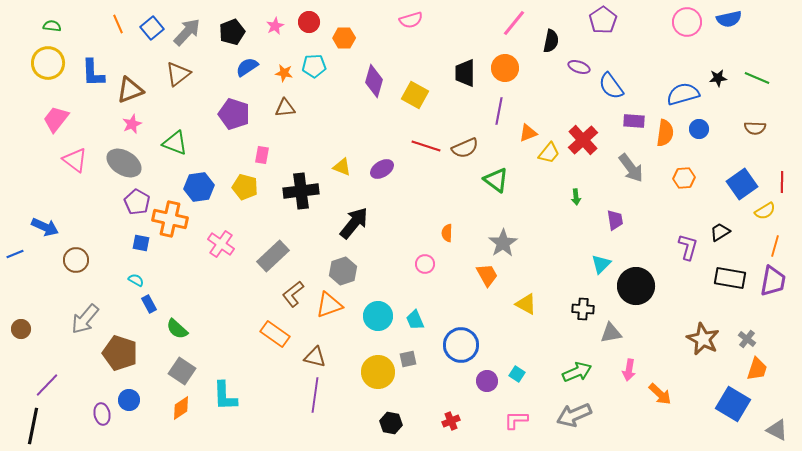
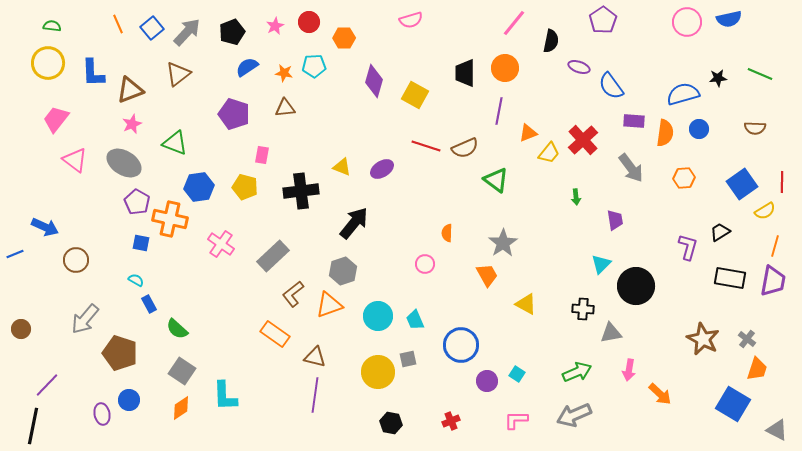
green line at (757, 78): moved 3 px right, 4 px up
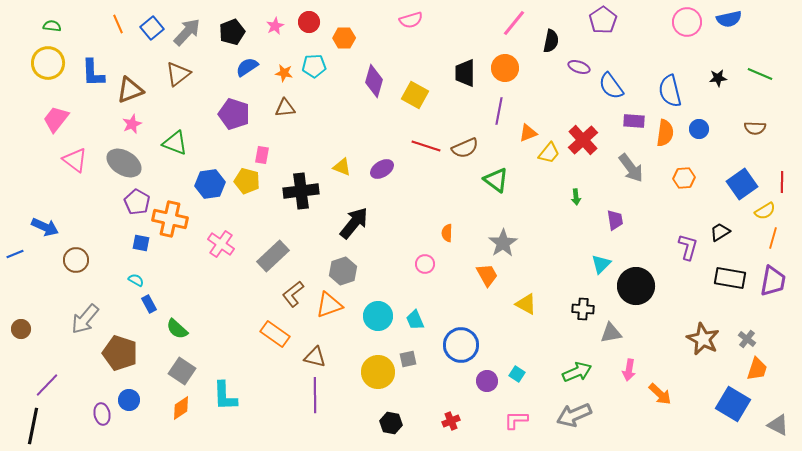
blue semicircle at (683, 94): moved 13 px left, 3 px up; rotated 88 degrees counterclockwise
blue hexagon at (199, 187): moved 11 px right, 3 px up
yellow pentagon at (245, 187): moved 2 px right, 6 px up
orange line at (775, 246): moved 2 px left, 8 px up
purple line at (315, 395): rotated 8 degrees counterclockwise
gray triangle at (777, 430): moved 1 px right, 5 px up
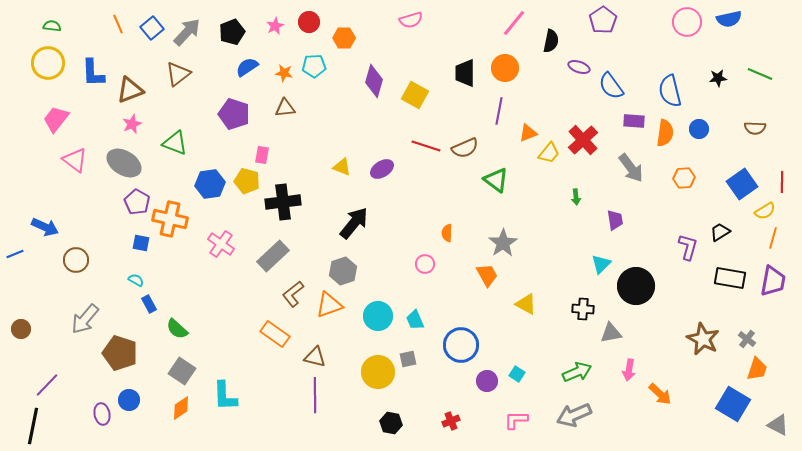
black cross at (301, 191): moved 18 px left, 11 px down
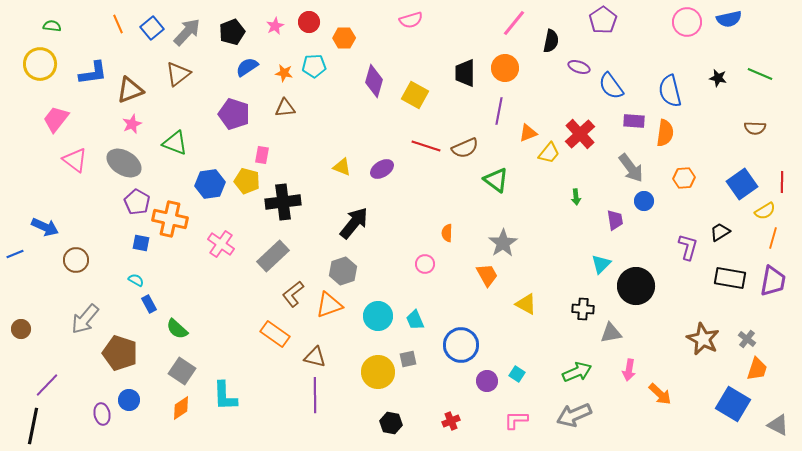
yellow circle at (48, 63): moved 8 px left, 1 px down
blue L-shape at (93, 73): rotated 96 degrees counterclockwise
black star at (718, 78): rotated 18 degrees clockwise
blue circle at (699, 129): moved 55 px left, 72 px down
red cross at (583, 140): moved 3 px left, 6 px up
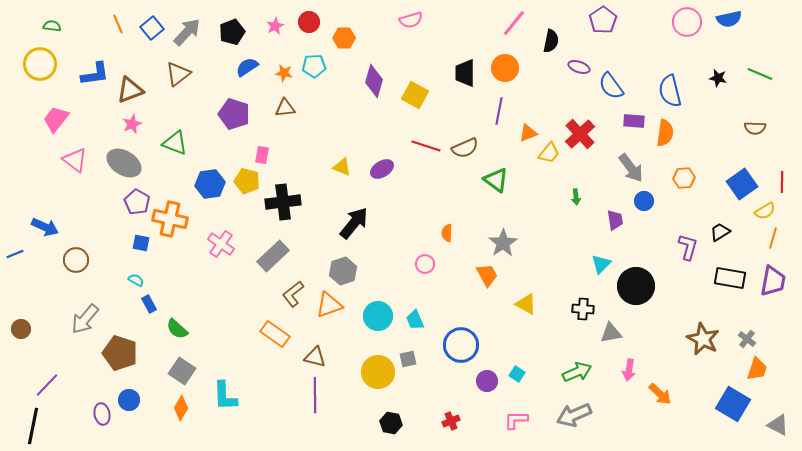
blue L-shape at (93, 73): moved 2 px right, 1 px down
orange diamond at (181, 408): rotated 25 degrees counterclockwise
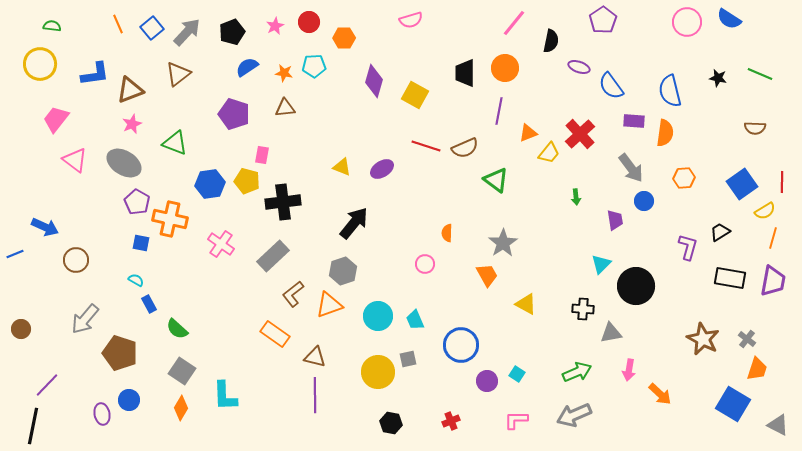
blue semicircle at (729, 19): rotated 45 degrees clockwise
